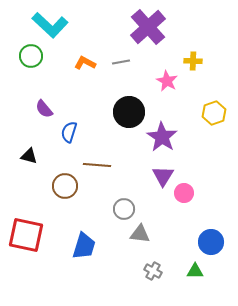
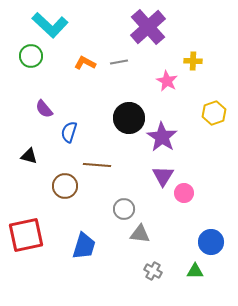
gray line: moved 2 px left
black circle: moved 6 px down
red square: rotated 24 degrees counterclockwise
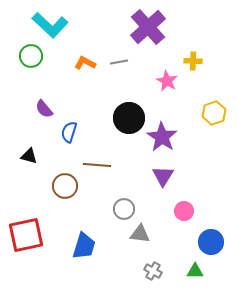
pink circle: moved 18 px down
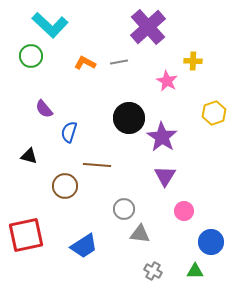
purple triangle: moved 2 px right
blue trapezoid: rotated 40 degrees clockwise
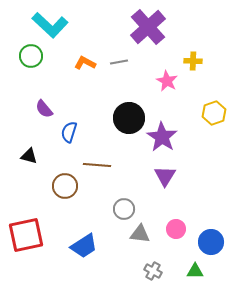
pink circle: moved 8 px left, 18 px down
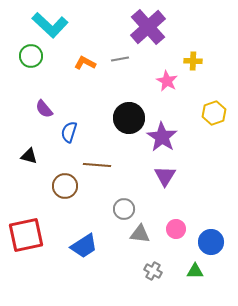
gray line: moved 1 px right, 3 px up
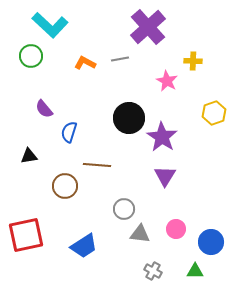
black triangle: rotated 24 degrees counterclockwise
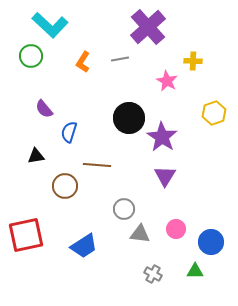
orange L-shape: moved 2 px left, 1 px up; rotated 85 degrees counterclockwise
black triangle: moved 7 px right
gray cross: moved 3 px down
